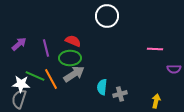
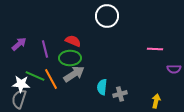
purple line: moved 1 px left, 1 px down
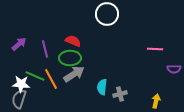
white circle: moved 2 px up
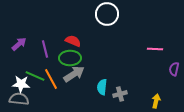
purple semicircle: rotated 104 degrees clockwise
gray semicircle: rotated 78 degrees clockwise
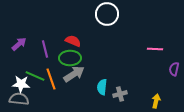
orange line: rotated 10 degrees clockwise
